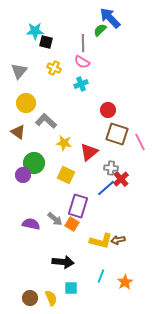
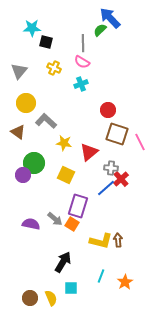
cyan star: moved 3 px left, 3 px up
brown arrow: rotated 96 degrees clockwise
black arrow: rotated 65 degrees counterclockwise
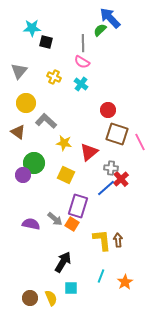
yellow cross: moved 9 px down
cyan cross: rotated 32 degrees counterclockwise
yellow L-shape: moved 1 px right, 1 px up; rotated 110 degrees counterclockwise
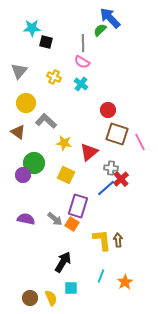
purple semicircle: moved 5 px left, 5 px up
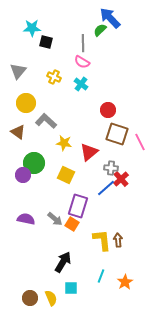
gray triangle: moved 1 px left
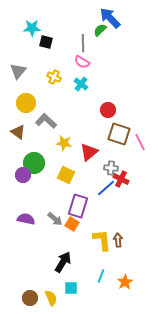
brown square: moved 2 px right
red cross: rotated 21 degrees counterclockwise
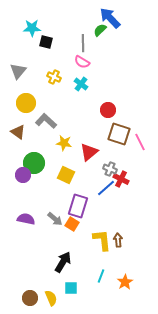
gray cross: moved 1 px left, 1 px down; rotated 16 degrees clockwise
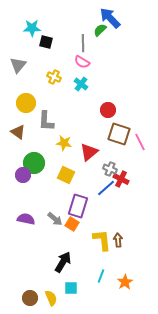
gray triangle: moved 6 px up
gray L-shape: rotated 130 degrees counterclockwise
